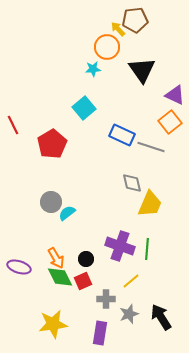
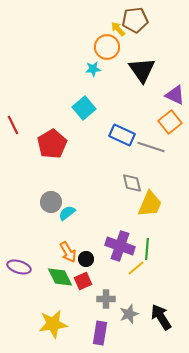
orange arrow: moved 12 px right, 6 px up
yellow line: moved 5 px right, 13 px up
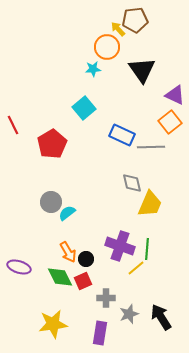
gray line: rotated 20 degrees counterclockwise
gray cross: moved 1 px up
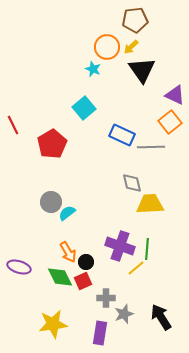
yellow arrow: moved 13 px right, 18 px down; rotated 91 degrees counterclockwise
cyan star: rotated 28 degrees clockwise
yellow trapezoid: rotated 116 degrees counterclockwise
black circle: moved 3 px down
gray star: moved 5 px left
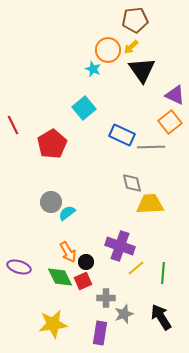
orange circle: moved 1 px right, 3 px down
green line: moved 16 px right, 24 px down
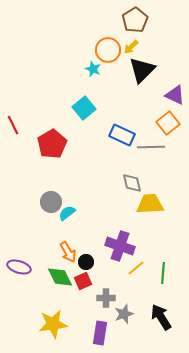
brown pentagon: rotated 25 degrees counterclockwise
black triangle: rotated 20 degrees clockwise
orange square: moved 2 px left, 1 px down
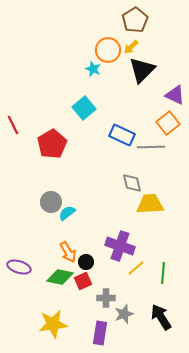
green diamond: rotated 52 degrees counterclockwise
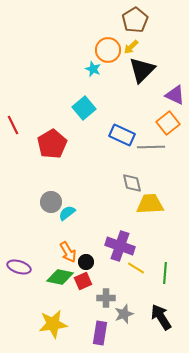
yellow line: rotated 72 degrees clockwise
green line: moved 2 px right
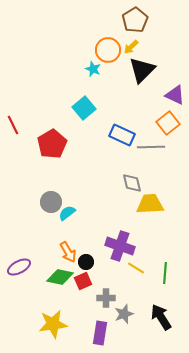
purple ellipse: rotated 45 degrees counterclockwise
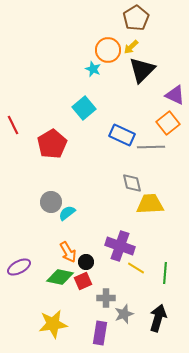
brown pentagon: moved 1 px right, 2 px up
black arrow: moved 3 px left, 1 px down; rotated 48 degrees clockwise
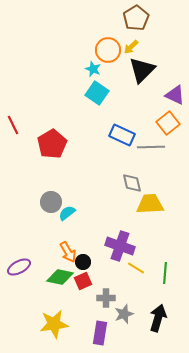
cyan square: moved 13 px right, 15 px up; rotated 15 degrees counterclockwise
black circle: moved 3 px left
yellow star: moved 1 px right
